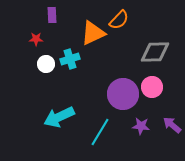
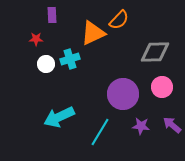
pink circle: moved 10 px right
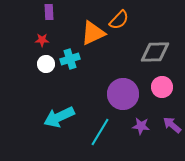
purple rectangle: moved 3 px left, 3 px up
red star: moved 6 px right, 1 px down
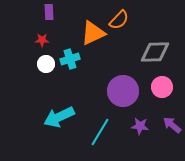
purple circle: moved 3 px up
purple star: moved 1 px left
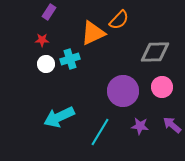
purple rectangle: rotated 35 degrees clockwise
